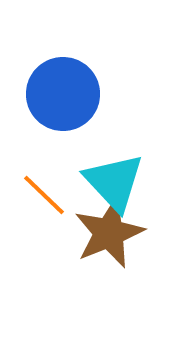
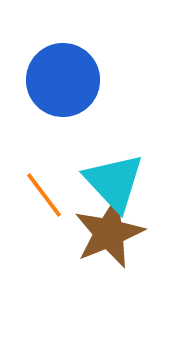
blue circle: moved 14 px up
orange line: rotated 9 degrees clockwise
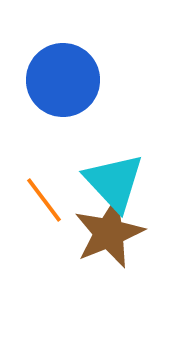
orange line: moved 5 px down
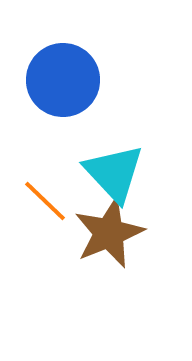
cyan triangle: moved 9 px up
orange line: moved 1 px right, 1 px down; rotated 9 degrees counterclockwise
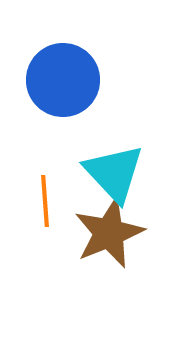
orange line: rotated 42 degrees clockwise
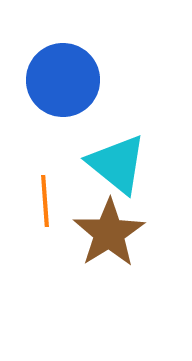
cyan triangle: moved 3 px right, 9 px up; rotated 8 degrees counterclockwise
brown star: rotated 10 degrees counterclockwise
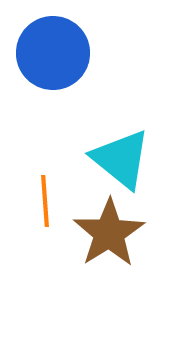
blue circle: moved 10 px left, 27 px up
cyan triangle: moved 4 px right, 5 px up
